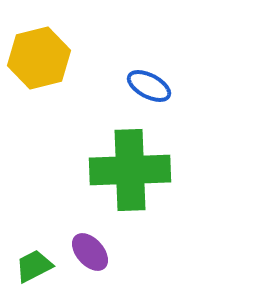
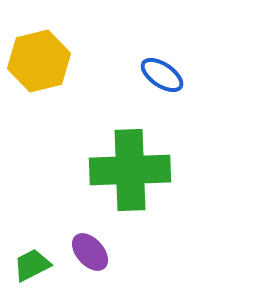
yellow hexagon: moved 3 px down
blue ellipse: moved 13 px right, 11 px up; rotated 6 degrees clockwise
green trapezoid: moved 2 px left, 1 px up
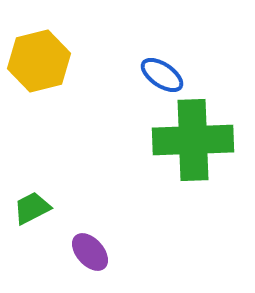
green cross: moved 63 px right, 30 px up
green trapezoid: moved 57 px up
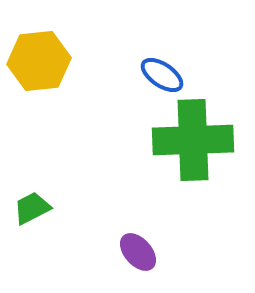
yellow hexagon: rotated 8 degrees clockwise
purple ellipse: moved 48 px right
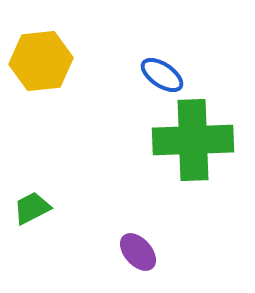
yellow hexagon: moved 2 px right
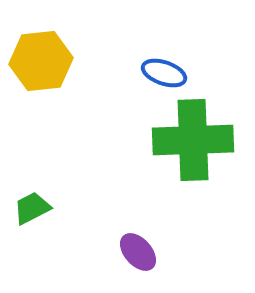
blue ellipse: moved 2 px right, 2 px up; rotated 15 degrees counterclockwise
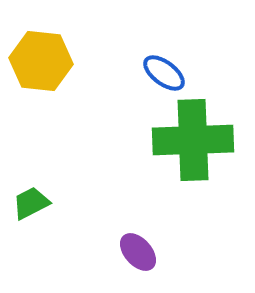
yellow hexagon: rotated 12 degrees clockwise
blue ellipse: rotated 18 degrees clockwise
green trapezoid: moved 1 px left, 5 px up
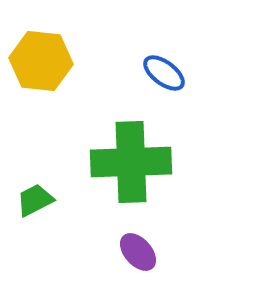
green cross: moved 62 px left, 22 px down
green trapezoid: moved 4 px right, 3 px up
